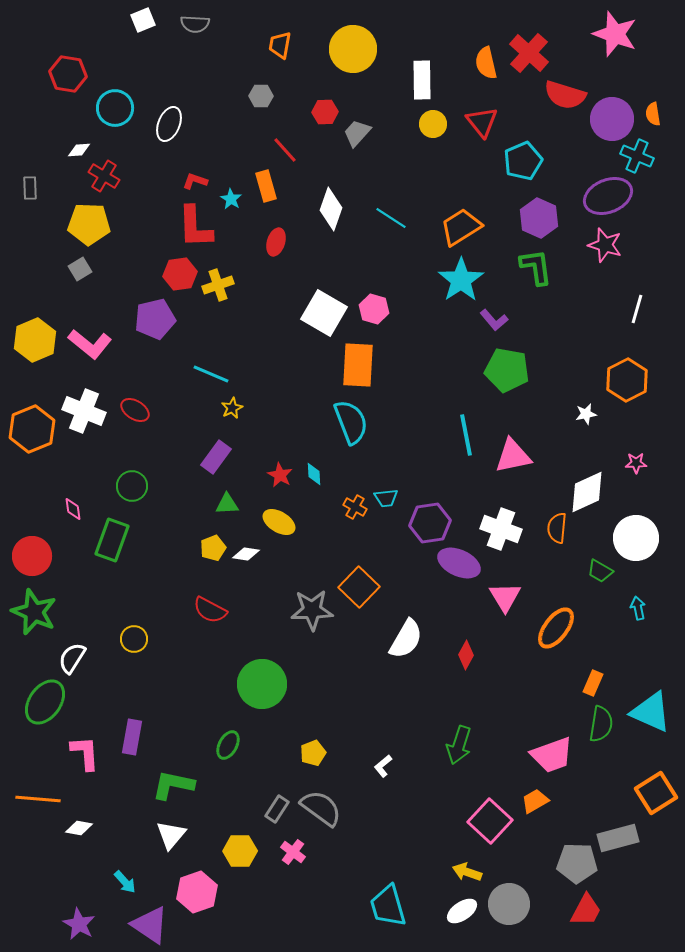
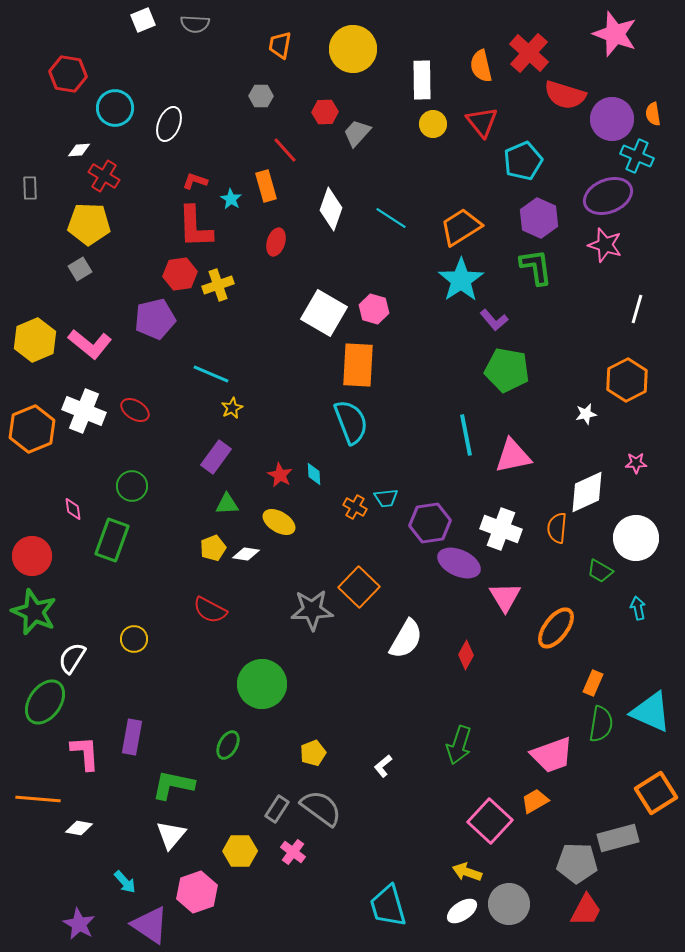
orange semicircle at (486, 63): moved 5 px left, 3 px down
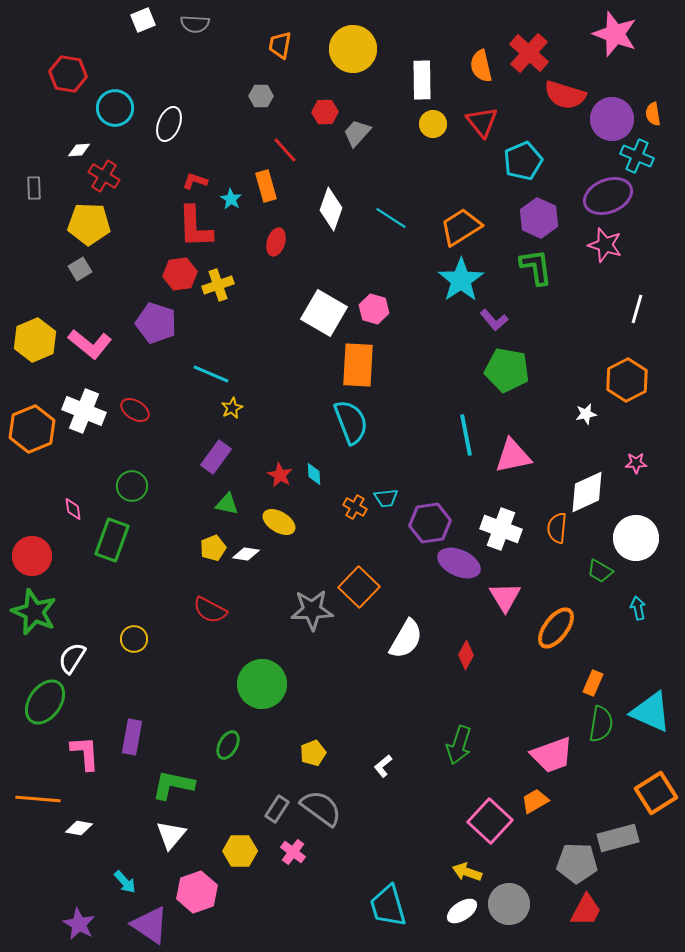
gray rectangle at (30, 188): moved 4 px right
purple pentagon at (155, 319): moved 1 px right, 4 px down; rotated 30 degrees clockwise
green triangle at (227, 504): rotated 15 degrees clockwise
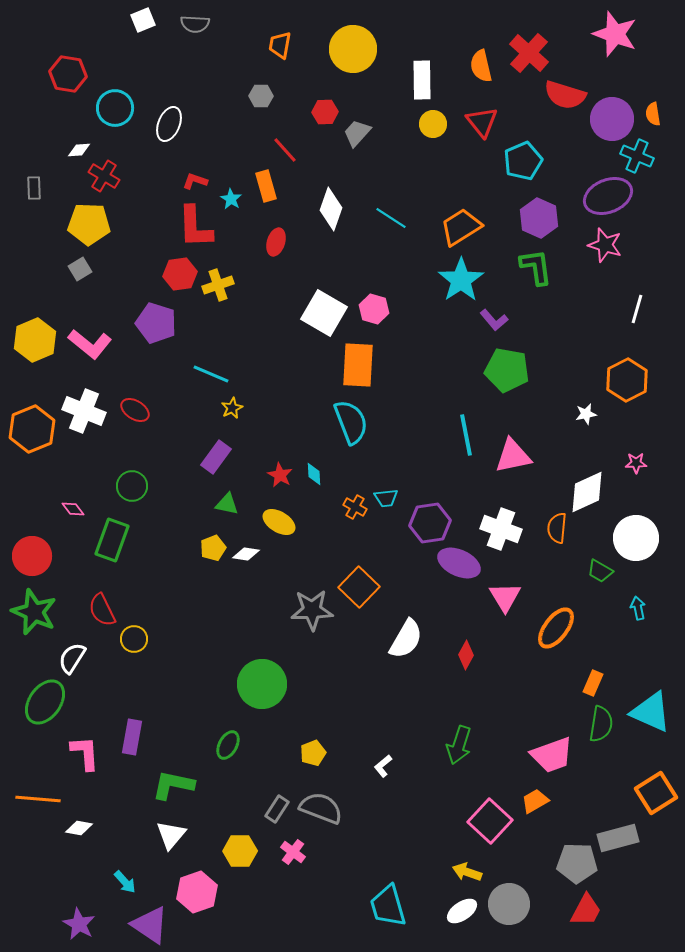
pink diamond at (73, 509): rotated 30 degrees counterclockwise
red semicircle at (210, 610): moved 108 px left; rotated 36 degrees clockwise
gray semicircle at (321, 808): rotated 15 degrees counterclockwise
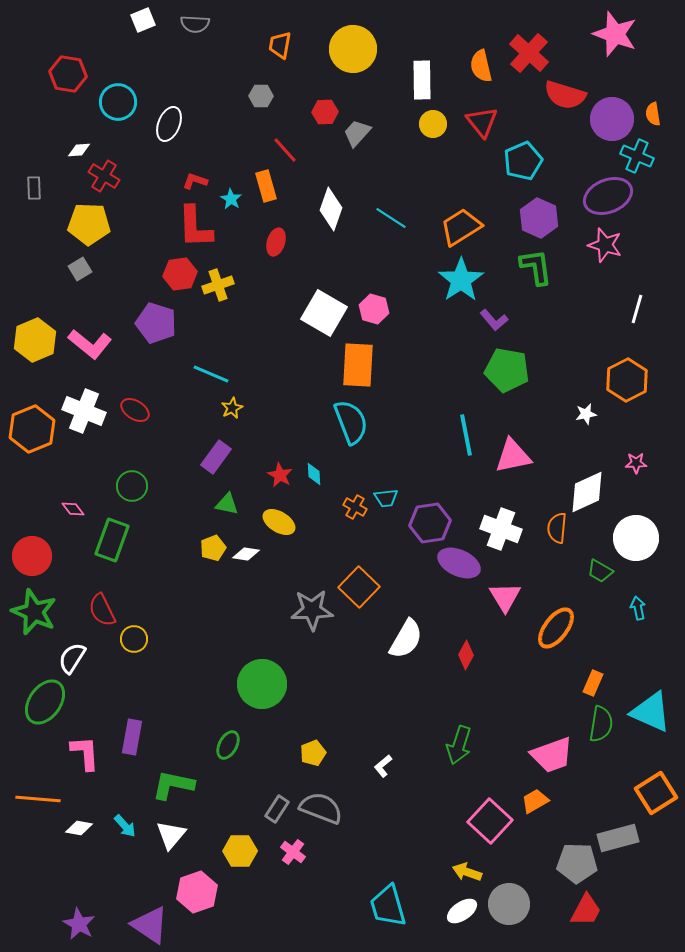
cyan circle at (115, 108): moved 3 px right, 6 px up
cyan arrow at (125, 882): moved 56 px up
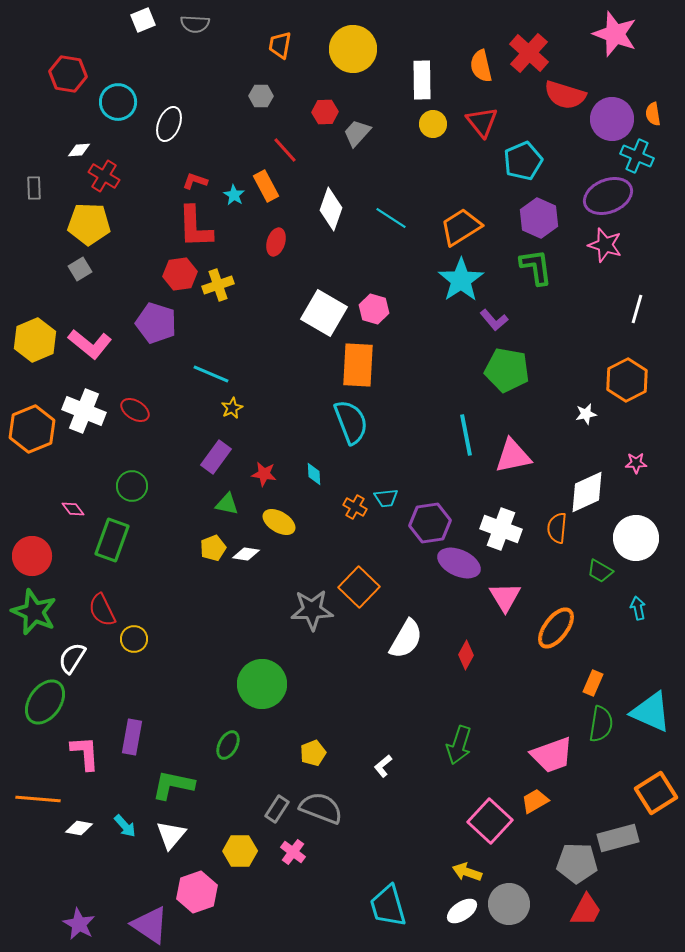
orange rectangle at (266, 186): rotated 12 degrees counterclockwise
cyan star at (231, 199): moved 3 px right, 4 px up
red star at (280, 475): moved 16 px left, 1 px up; rotated 20 degrees counterclockwise
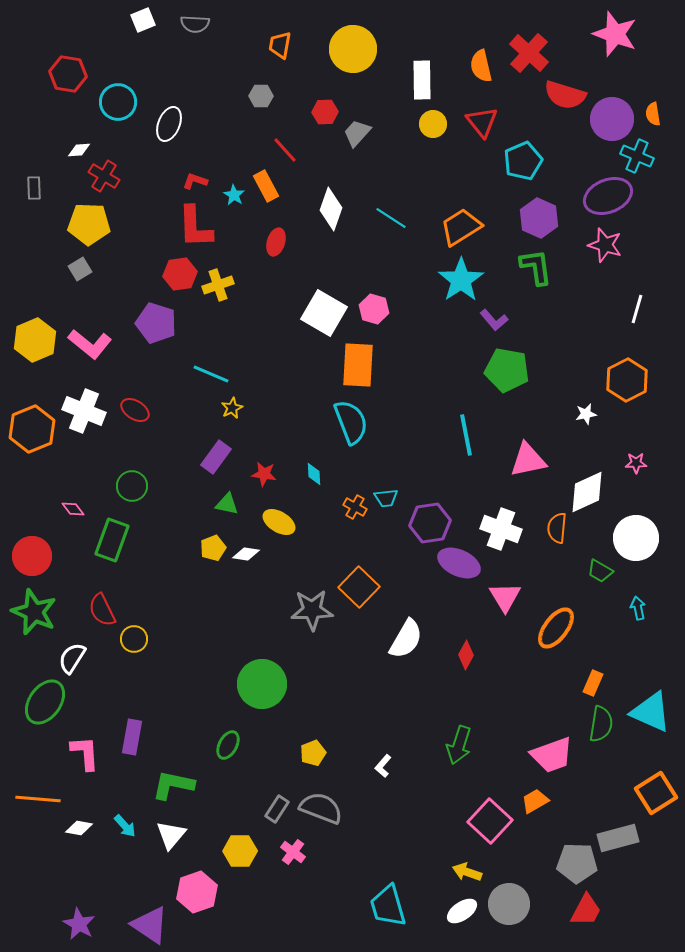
pink triangle at (513, 456): moved 15 px right, 4 px down
white L-shape at (383, 766): rotated 10 degrees counterclockwise
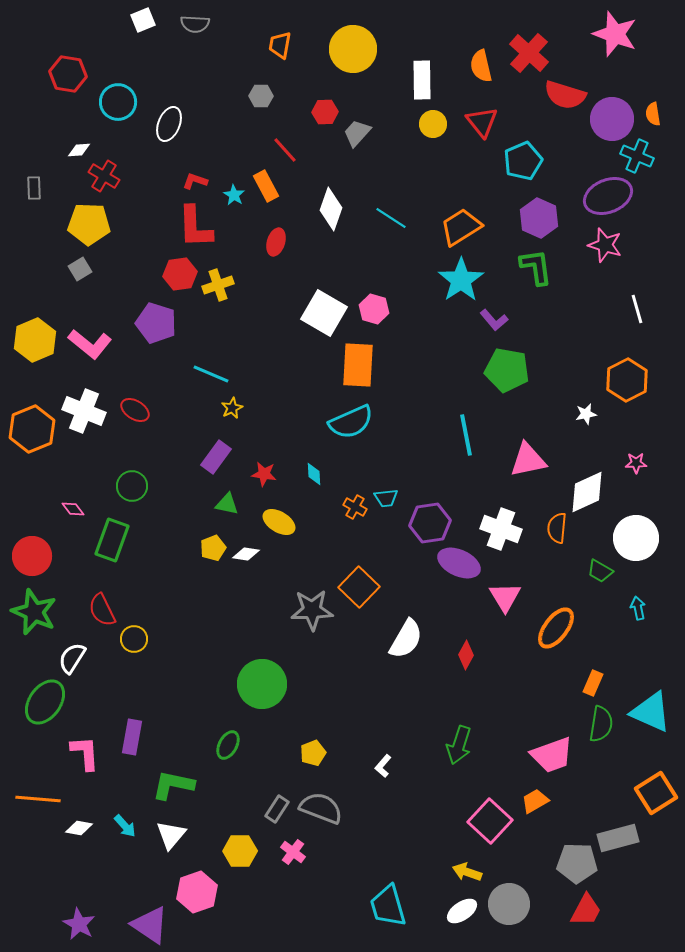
white line at (637, 309): rotated 32 degrees counterclockwise
cyan semicircle at (351, 422): rotated 87 degrees clockwise
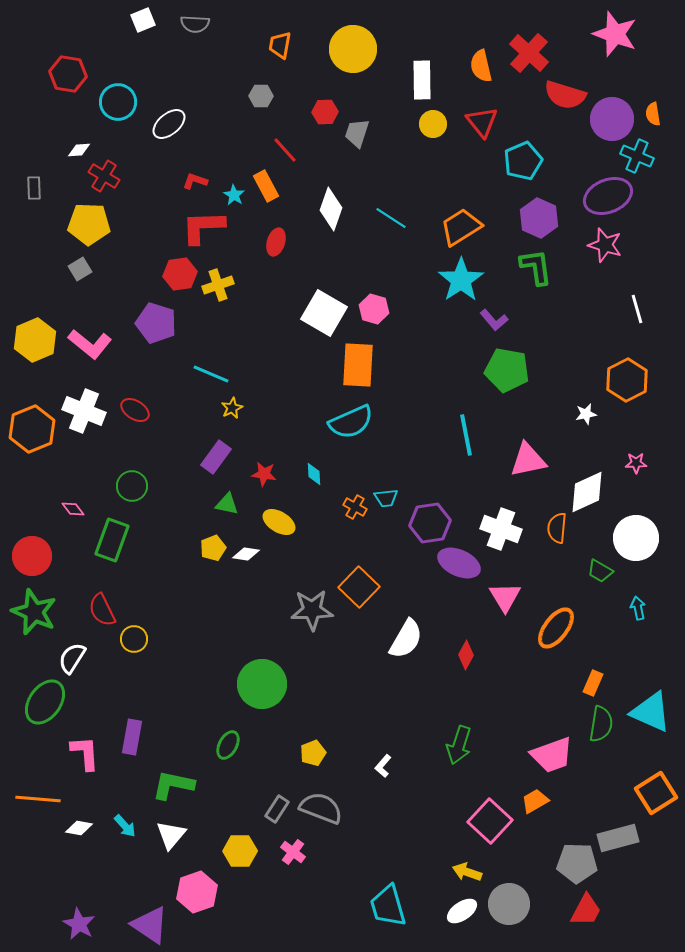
white ellipse at (169, 124): rotated 28 degrees clockwise
gray trapezoid at (357, 133): rotated 24 degrees counterclockwise
red L-shape at (195, 227): moved 8 px right; rotated 90 degrees clockwise
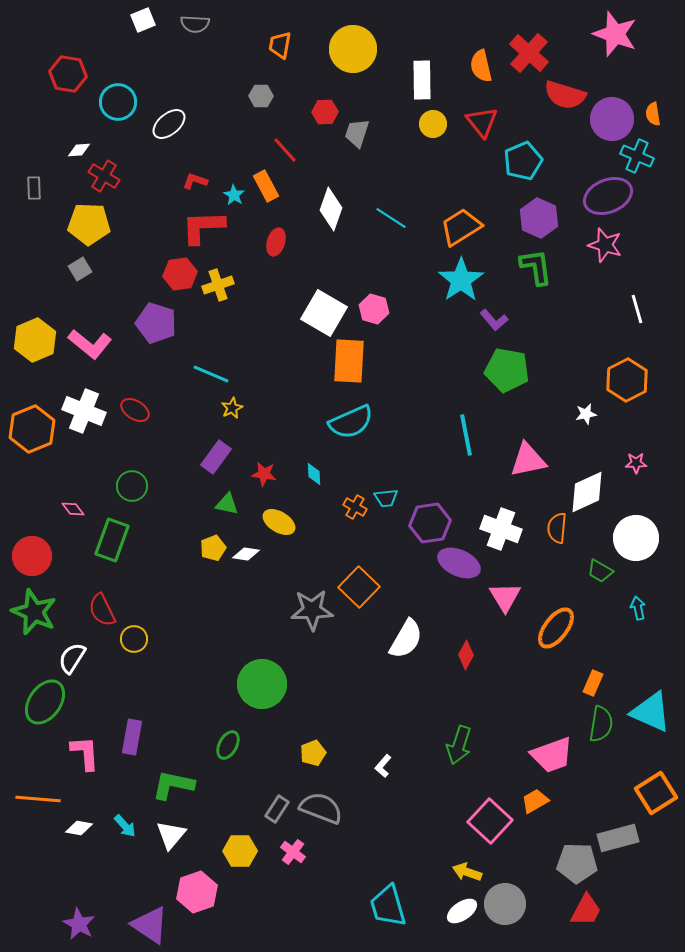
orange rectangle at (358, 365): moved 9 px left, 4 px up
gray circle at (509, 904): moved 4 px left
